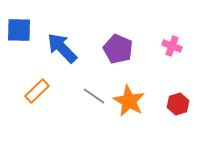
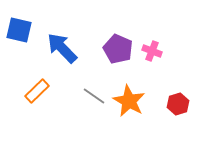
blue square: rotated 12 degrees clockwise
pink cross: moved 20 px left, 5 px down
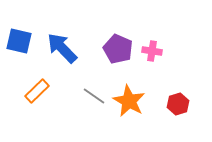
blue square: moved 11 px down
pink cross: rotated 12 degrees counterclockwise
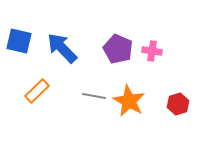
gray line: rotated 25 degrees counterclockwise
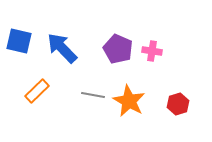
gray line: moved 1 px left, 1 px up
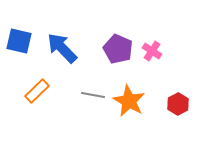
pink cross: rotated 24 degrees clockwise
red hexagon: rotated 10 degrees counterclockwise
